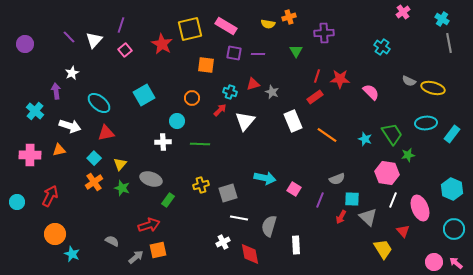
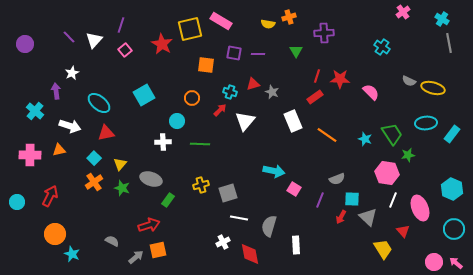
pink rectangle at (226, 26): moved 5 px left, 5 px up
cyan arrow at (265, 178): moved 9 px right, 7 px up
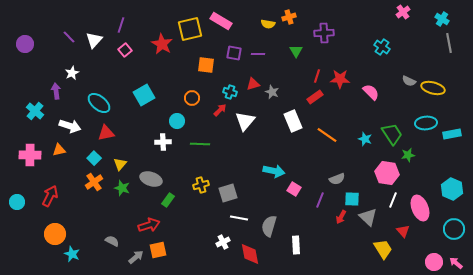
cyan rectangle at (452, 134): rotated 42 degrees clockwise
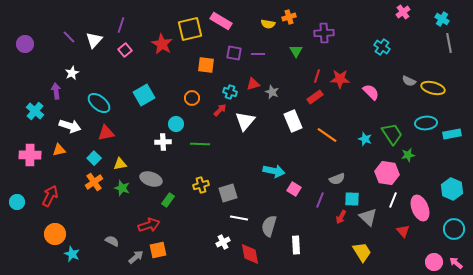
cyan circle at (177, 121): moved 1 px left, 3 px down
yellow triangle at (120, 164): rotated 40 degrees clockwise
yellow trapezoid at (383, 249): moved 21 px left, 3 px down
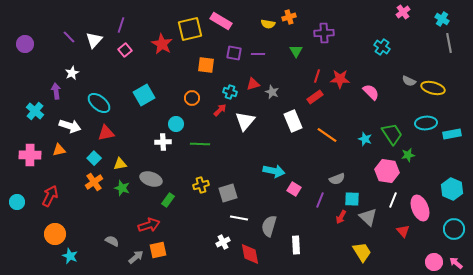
pink hexagon at (387, 173): moved 2 px up
cyan star at (72, 254): moved 2 px left, 2 px down
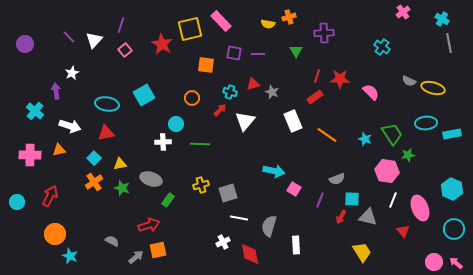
pink rectangle at (221, 21): rotated 15 degrees clockwise
cyan ellipse at (99, 103): moved 8 px right, 1 px down; rotated 30 degrees counterclockwise
gray triangle at (368, 217): rotated 30 degrees counterclockwise
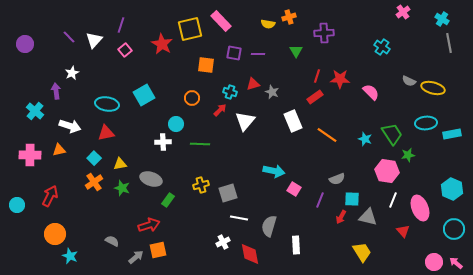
cyan circle at (17, 202): moved 3 px down
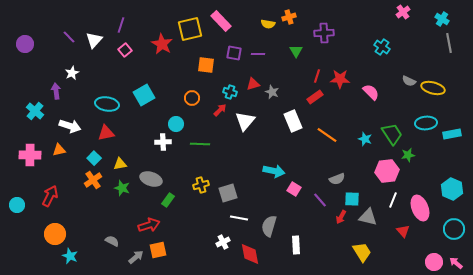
pink hexagon at (387, 171): rotated 15 degrees counterclockwise
orange cross at (94, 182): moved 1 px left, 2 px up
purple line at (320, 200): rotated 63 degrees counterclockwise
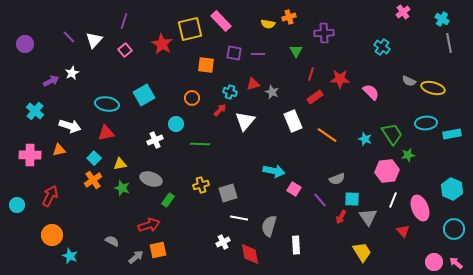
purple line at (121, 25): moved 3 px right, 4 px up
red line at (317, 76): moved 6 px left, 2 px up
purple arrow at (56, 91): moved 5 px left, 10 px up; rotated 70 degrees clockwise
white cross at (163, 142): moved 8 px left, 2 px up; rotated 21 degrees counterclockwise
gray triangle at (368, 217): rotated 42 degrees clockwise
orange circle at (55, 234): moved 3 px left, 1 px down
